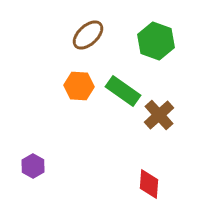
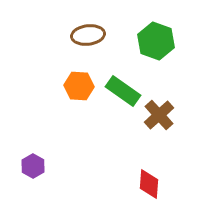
brown ellipse: rotated 36 degrees clockwise
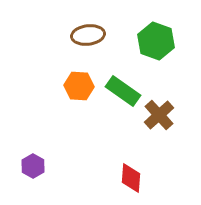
red diamond: moved 18 px left, 6 px up
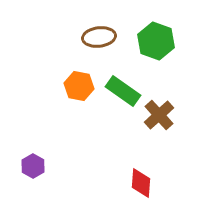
brown ellipse: moved 11 px right, 2 px down
orange hexagon: rotated 8 degrees clockwise
red diamond: moved 10 px right, 5 px down
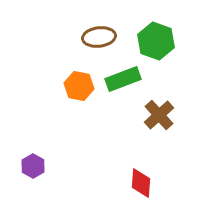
green rectangle: moved 12 px up; rotated 56 degrees counterclockwise
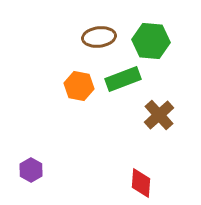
green hexagon: moved 5 px left; rotated 15 degrees counterclockwise
purple hexagon: moved 2 px left, 4 px down
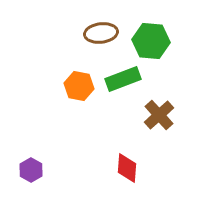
brown ellipse: moved 2 px right, 4 px up
red diamond: moved 14 px left, 15 px up
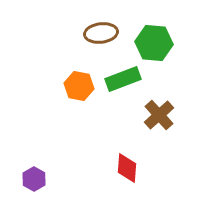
green hexagon: moved 3 px right, 2 px down
purple hexagon: moved 3 px right, 9 px down
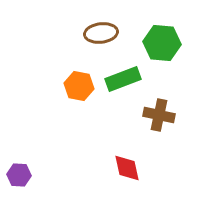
green hexagon: moved 8 px right
brown cross: rotated 36 degrees counterclockwise
red diamond: rotated 16 degrees counterclockwise
purple hexagon: moved 15 px left, 4 px up; rotated 25 degrees counterclockwise
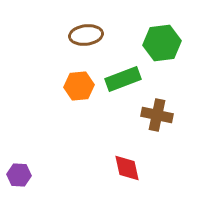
brown ellipse: moved 15 px left, 2 px down
green hexagon: rotated 12 degrees counterclockwise
orange hexagon: rotated 16 degrees counterclockwise
brown cross: moved 2 px left
